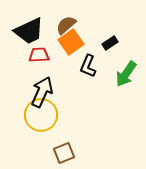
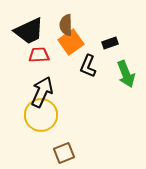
brown semicircle: rotated 50 degrees counterclockwise
black rectangle: rotated 14 degrees clockwise
green arrow: rotated 56 degrees counterclockwise
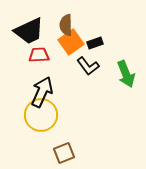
black rectangle: moved 15 px left
black L-shape: rotated 60 degrees counterclockwise
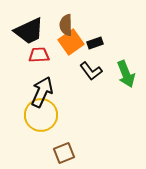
black L-shape: moved 3 px right, 5 px down
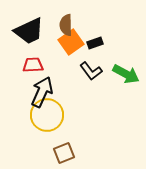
red trapezoid: moved 6 px left, 10 px down
green arrow: rotated 40 degrees counterclockwise
yellow circle: moved 6 px right
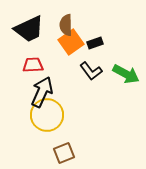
black trapezoid: moved 2 px up
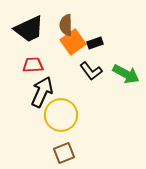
orange square: moved 2 px right
yellow circle: moved 14 px right
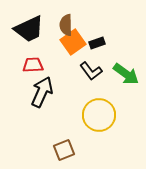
black rectangle: moved 2 px right
green arrow: rotated 8 degrees clockwise
yellow circle: moved 38 px right
brown square: moved 3 px up
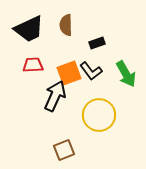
orange square: moved 4 px left, 31 px down; rotated 15 degrees clockwise
green arrow: rotated 24 degrees clockwise
black arrow: moved 13 px right, 4 px down
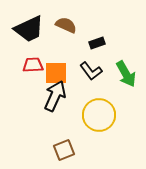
brown semicircle: rotated 115 degrees clockwise
orange square: moved 13 px left; rotated 20 degrees clockwise
